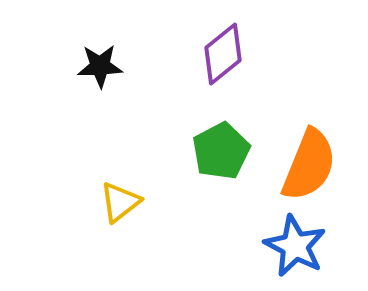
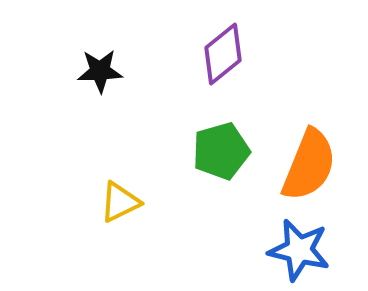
black star: moved 5 px down
green pentagon: rotated 12 degrees clockwise
yellow triangle: rotated 12 degrees clockwise
blue star: moved 4 px right, 4 px down; rotated 14 degrees counterclockwise
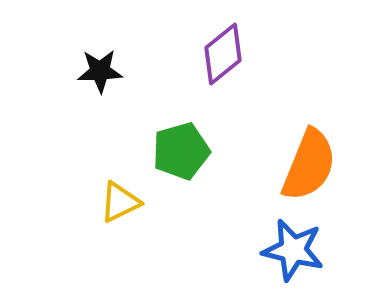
green pentagon: moved 40 px left
blue star: moved 6 px left
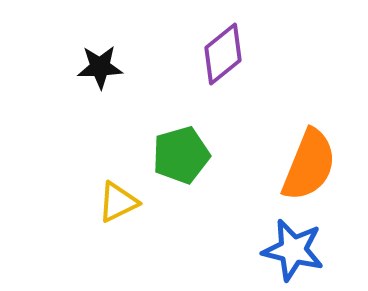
black star: moved 4 px up
green pentagon: moved 4 px down
yellow triangle: moved 2 px left
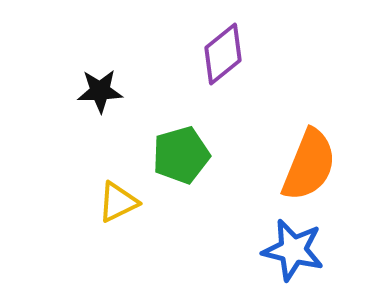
black star: moved 24 px down
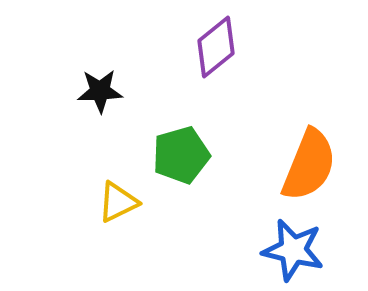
purple diamond: moved 7 px left, 7 px up
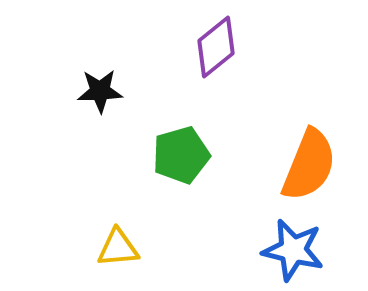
yellow triangle: moved 46 px down; rotated 21 degrees clockwise
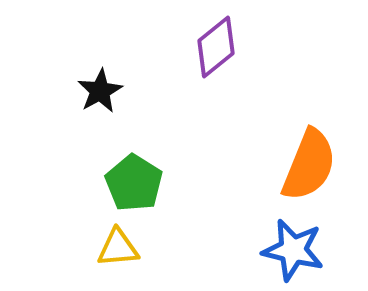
black star: rotated 27 degrees counterclockwise
green pentagon: moved 47 px left, 28 px down; rotated 24 degrees counterclockwise
